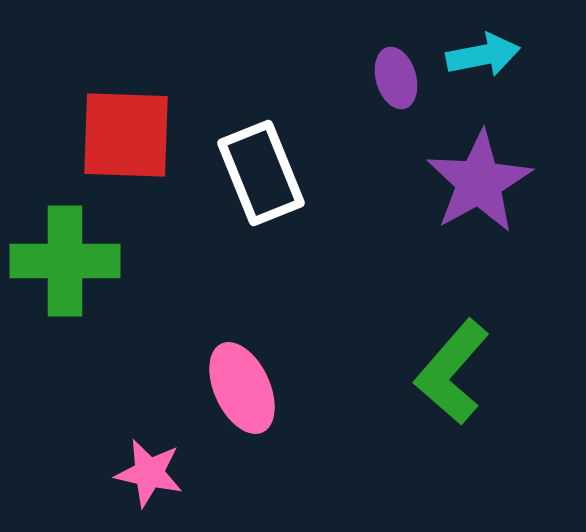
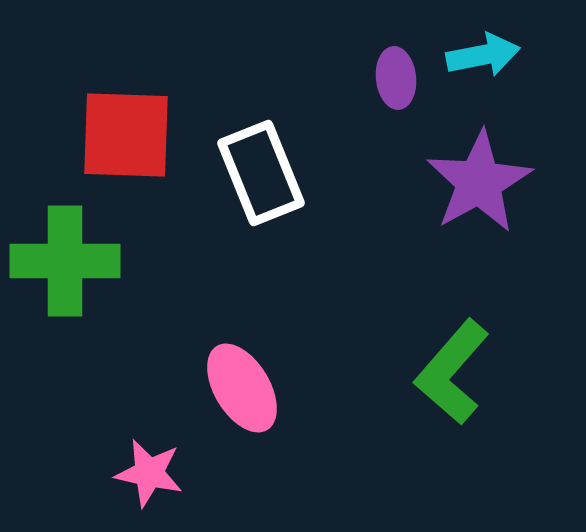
purple ellipse: rotated 10 degrees clockwise
pink ellipse: rotated 6 degrees counterclockwise
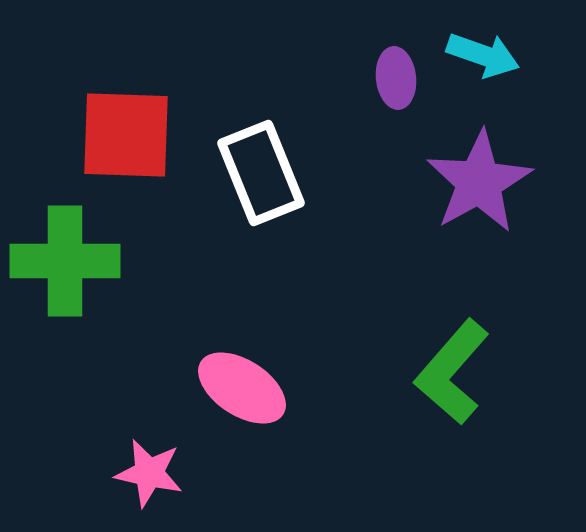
cyan arrow: rotated 30 degrees clockwise
pink ellipse: rotated 26 degrees counterclockwise
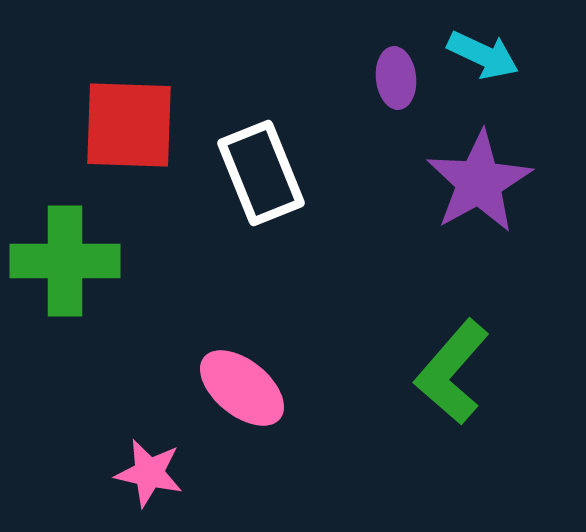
cyan arrow: rotated 6 degrees clockwise
red square: moved 3 px right, 10 px up
pink ellipse: rotated 6 degrees clockwise
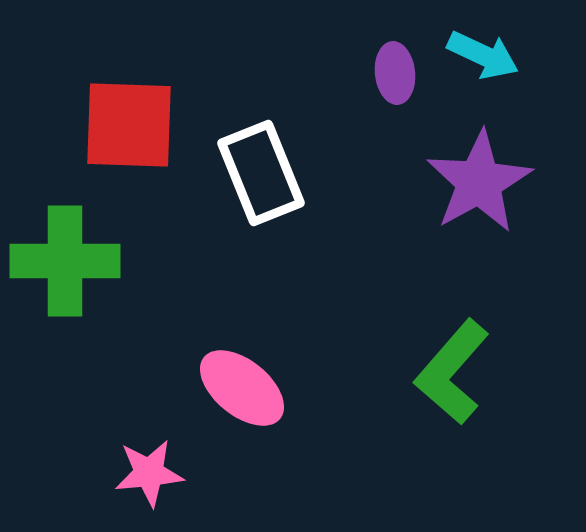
purple ellipse: moved 1 px left, 5 px up
pink star: rotated 18 degrees counterclockwise
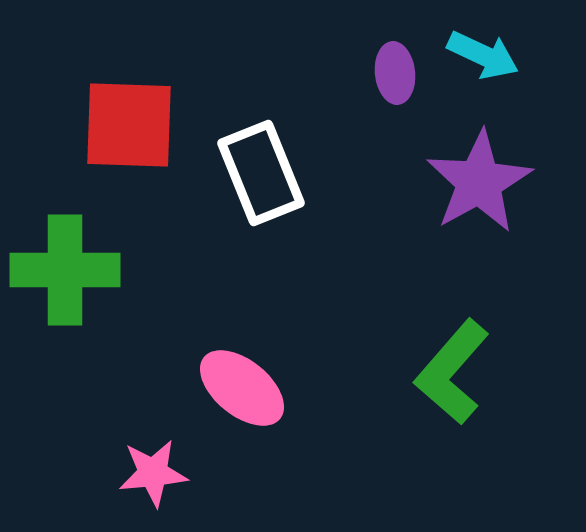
green cross: moved 9 px down
pink star: moved 4 px right
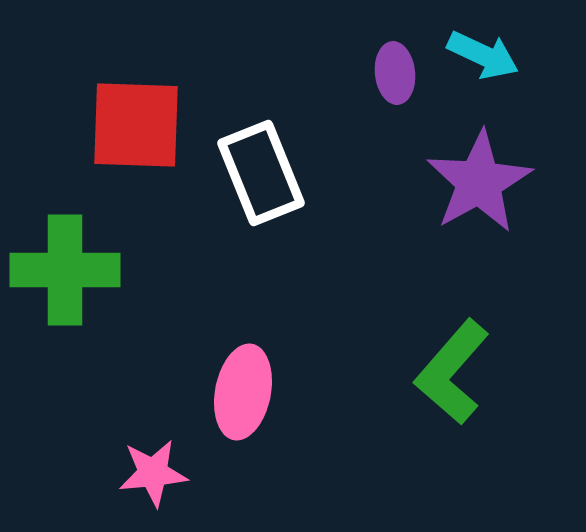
red square: moved 7 px right
pink ellipse: moved 1 px right, 4 px down; rotated 62 degrees clockwise
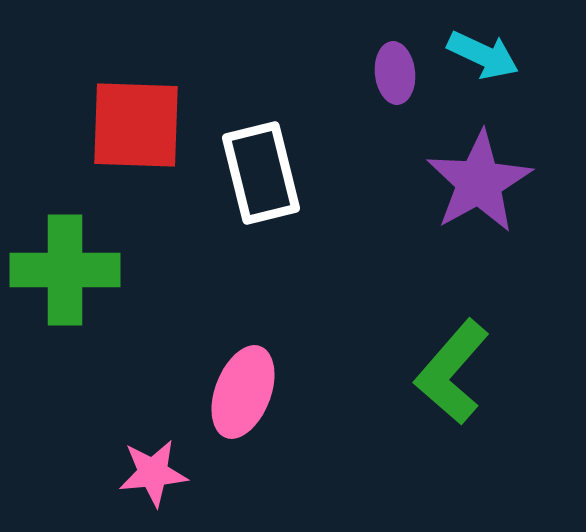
white rectangle: rotated 8 degrees clockwise
pink ellipse: rotated 10 degrees clockwise
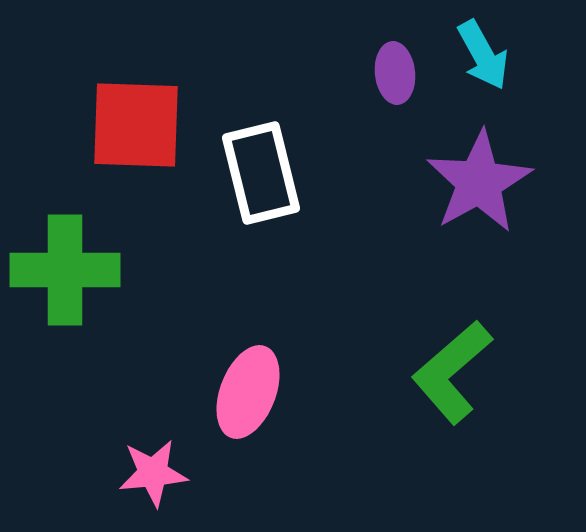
cyan arrow: rotated 36 degrees clockwise
green L-shape: rotated 8 degrees clockwise
pink ellipse: moved 5 px right
